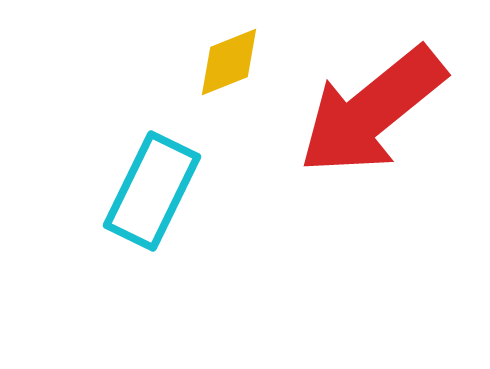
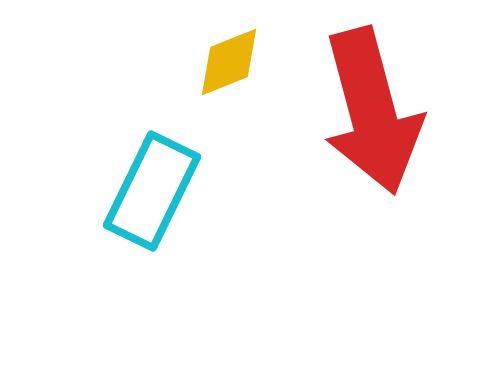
red arrow: rotated 66 degrees counterclockwise
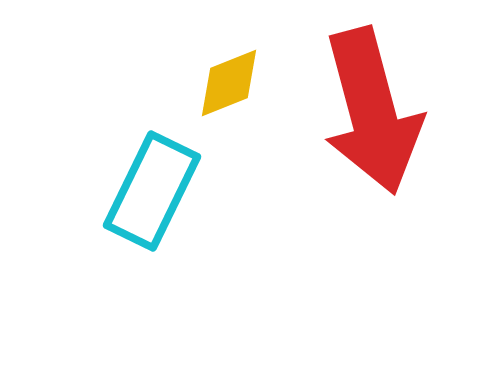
yellow diamond: moved 21 px down
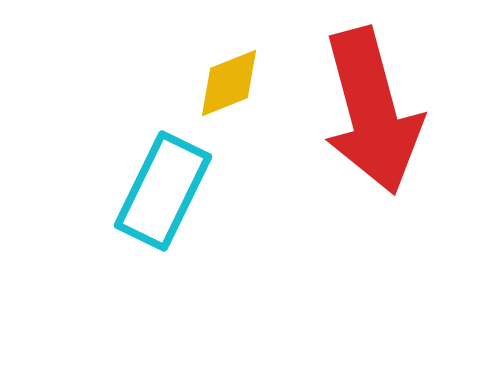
cyan rectangle: moved 11 px right
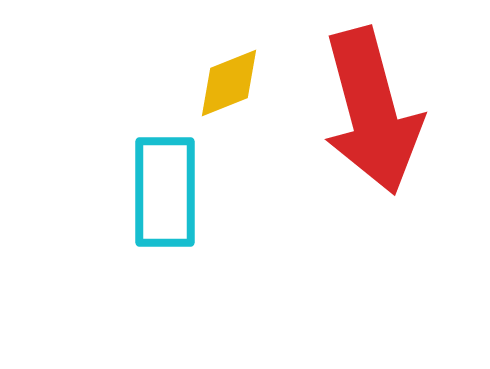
cyan rectangle: moved 2 px right, 1 px down; rotated 26 degrees counterclockwise
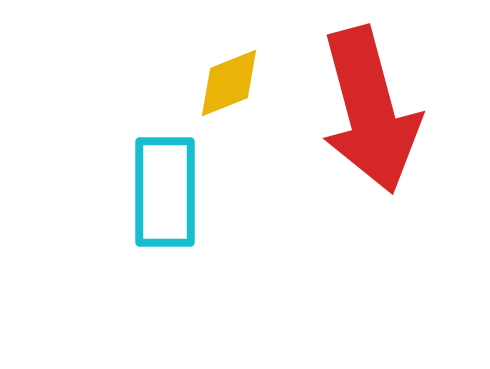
red arrow: moved 2 px left, 1 px up
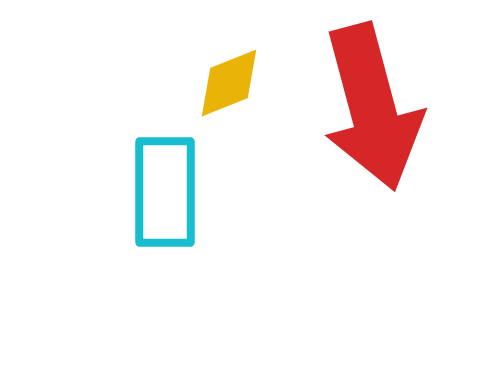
red arrow: moved 2 px right, 3 px up
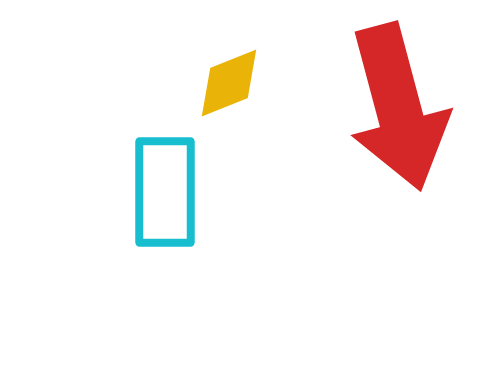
red arrow: moved 26 px right
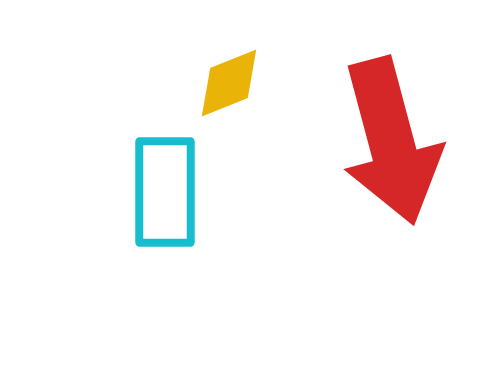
red arrow: moved 7 px left, 34 px down
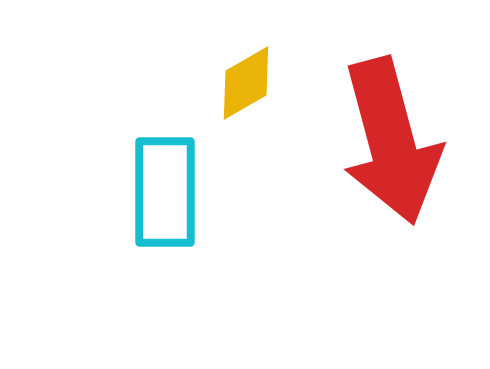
yellow diamond: moved 17 px right; rotated 8 degrees counterclockwise
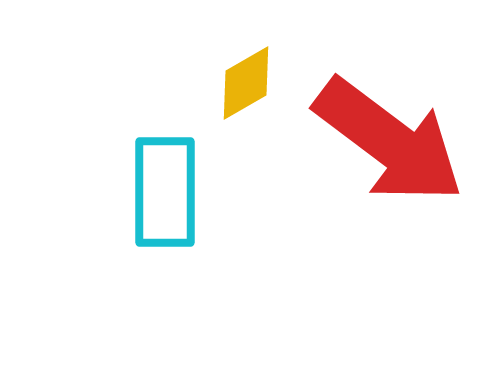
red arrow: moved 2 px left; rotated 38 degrees counterclockwise
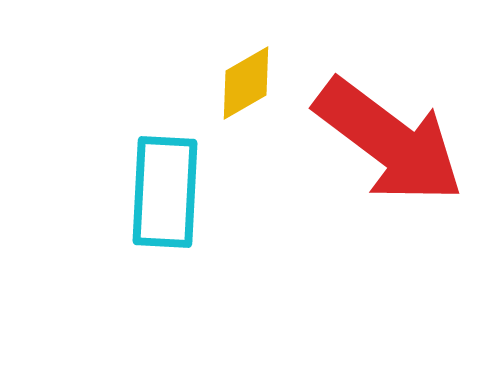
cyan rectangle: rotated 3 degrees clockwise
